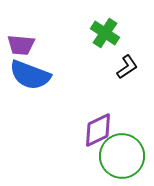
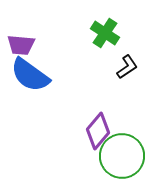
blue semicircle: rotated 15 degrees clockwise
purple diamond: moved 1 px down; rotated 24 degrees counterclockwise
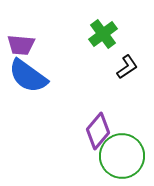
green cross: moved 2 px left, 1 px down; rotated 20 degrees clockwise
blue semicircle: moved 2 px left, 1 px down
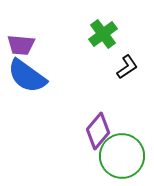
blue semicircle: moved 1 px left
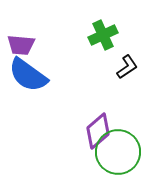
green cross: moved 1 px down; rotated 12 degrees clockwise
blue semicircle: moved 1 px right, 1 px up
purple diamond: rotated 9 degrees clockwise
green circle: moved 4 px left, 4 px up
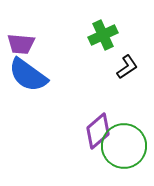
purple trapezoid: moved 1 px up
green circle: moved 6 px right, 6 px up
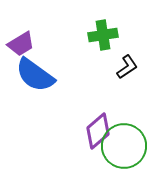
green cross: rotated 16 degrees clockwise
purple trapezoid: rotated 36 degrees counterclockwise
blue semicircle: moved 7 px right
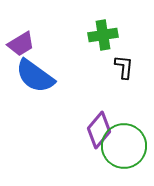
black L-shape: moved 3 px left; rotated 50 degrees counterclockwise
blue semicircle: moved 1 px down
purple diamond: moved 1 px right, 1 px up; rotated 9 degrees counterclockwise
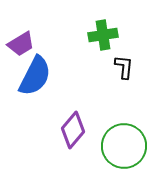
blue semicircle: rotated 99 degrees counterclockwise
purple diamond: moved 26 px left
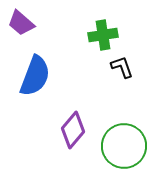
purple trapezoid: moved 21 px up; rotated 72 degrees clockwise
black L-shape: moved 2 px left; rotated 25 degrees counterclockwise
blue semicircle: rotated 6 degrees counterclockwise
